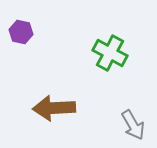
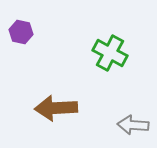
brown arrow: moved 2 px right
gray arrow: rotated 124 degrees clockwise
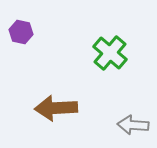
green cross: rotated 12 degrees clockwise
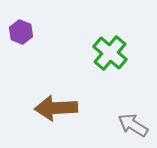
purple hexagon: rotated 10 degrees clockwise
gray arrow: rotated 28 degrees clockwise
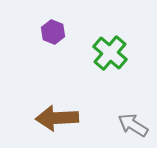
purple hexagon: moved 32 px right
brown arrow: moved 1 px right, 10 px down
